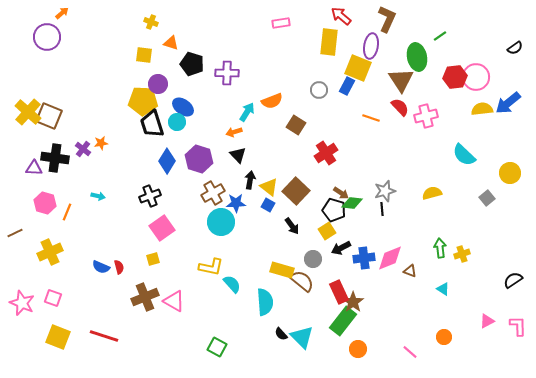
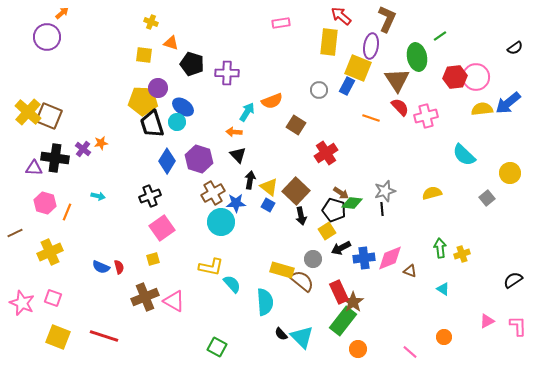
brown triangle at (401, 80): moved 4 px left
purple circle at (158, 84): moved 4 px down
orange arrow at (234, 132): rotated 21 degrees clockwise
black arrow at (292, 226): moved 9 px right, 10 px up; rotated 24 degrees clockwise
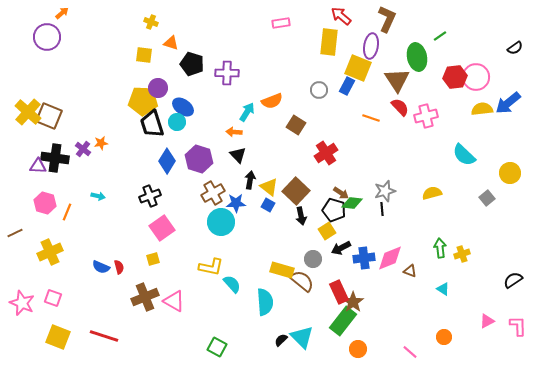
purple triangle at (34, 168): moved 4 px right, 2 px up
black semicircle at (281, 334): moved 6 px down; rotated 88 degrees clockwise
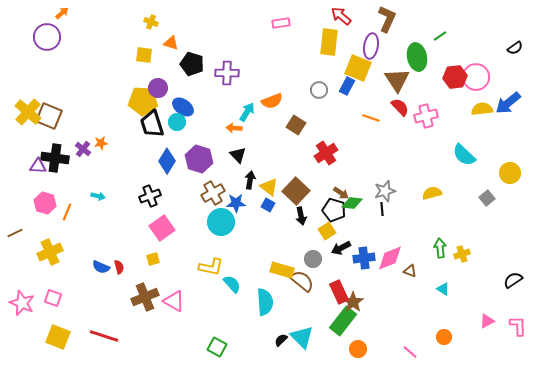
orange arrow at (234, 132): moved 4 px up
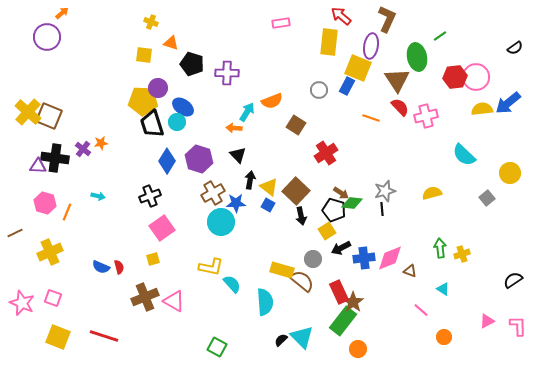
pink line at (410, 352): moved 11 px right, 42 px up
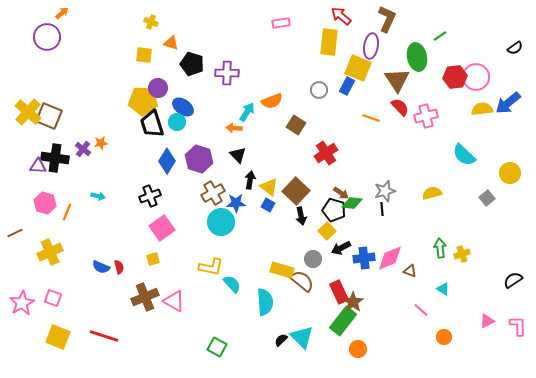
yellow square at (327, 231): rotated 12 degrees counterclockwise
pink star at (22, 303): rotated 20 degrees clockwise
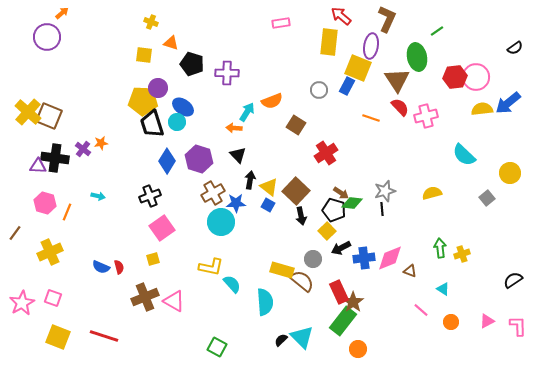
green line at (440, 36): moved 3 px left, 5 px up
brown line at (15, 233): rotated 28 degrees counterclockwise
orange circle at (444, 337): moved 7 px right, 15 px up
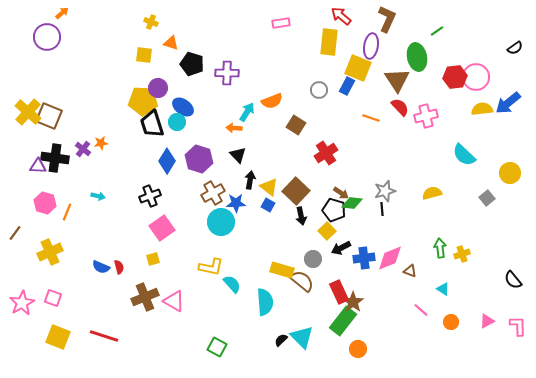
black semicircle at (513, 280): rotated 96 degrees counterclockwise
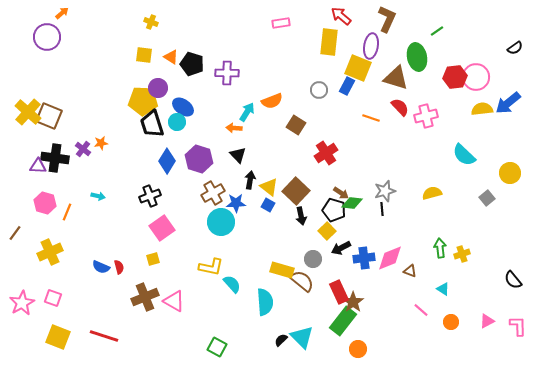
orange triangle at (171, 43): moved 14 px down; rotated 14 degrees clockwise
brown triangle at (397, 80): moved 1 px left, 2 px up; rotated 40 degrees counterclockwise
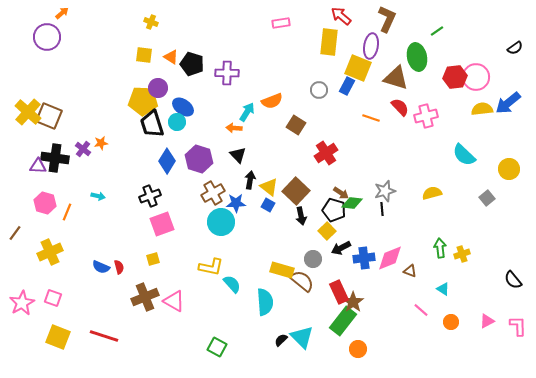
yellow circle at (510, 173): moved 1 px left, 4 px up
pink square at (162, 228): moved 4 px up; rotated 15 degrees clockwise
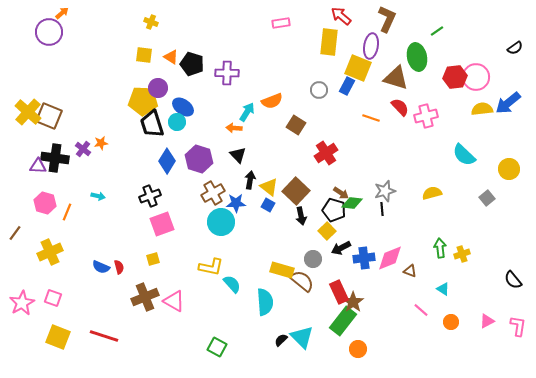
purple circle at (47, 37): moved 2 px right, 5 px up
pink L-shape at (518, 326): rotated 10 degrees clockwise
